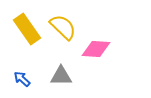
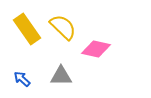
pink diamond: rotated 8 degrees clockwise
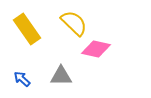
yellow semicircle: moved 11 px right, 4 px up
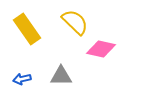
yellow semicircle: moved 1 px right, 1 px up
pink diamond: moved 5 px right
blue arrow: rotated 54 degrees counterclockwise
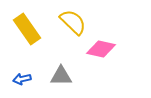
yellow semicircle: moved 2 px left
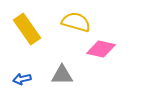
yellow semicircle: moved 3 px right; rotated 28 degrees counterclockwise
gray triangle: moved 1 px right, 1 px up
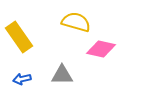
yellow rectangle: moved 8 px left, 8 px down
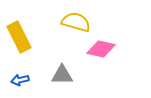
yellow rectangle: rotated 8 degrees clockwise
blue arrow: moved 2 px left, 1 px down
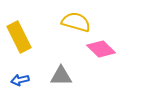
pink diamond: rotated 32 degrees clockwise
gray triangle: moved 1 px left, 1 px down
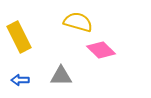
yellow semicircle: moved 2 px right
pink diamond: moved 1 px down
blue arrow: rotated 12 degrees clockwise
